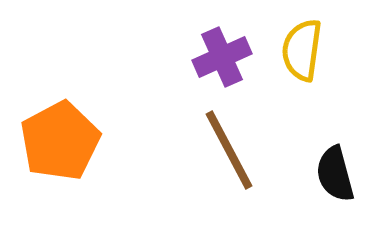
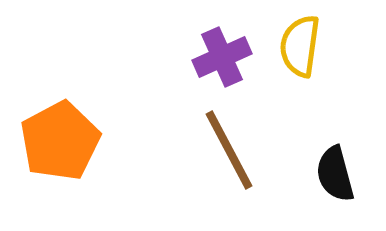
yellow semicircle: moved 2 px left, 4 px up
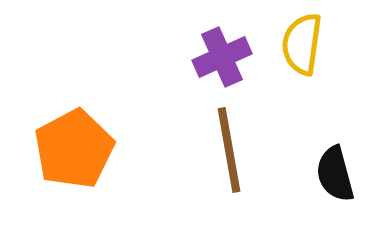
yellow semicircle: moved 2 px right, 2 px up
orange pentagon: moved 14 px right, 8 px down
brown line: rotated 18 degrees clockwise
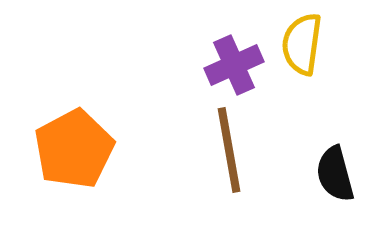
purple cross: moved 12 px right, 8 px down
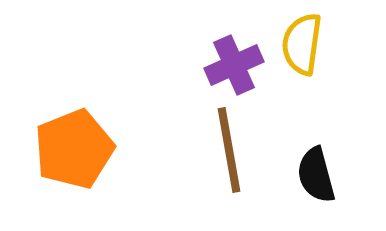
orange pentagon: rotated 6 degrees clockwise
black semicircle: moved 19 px left, 1 px down
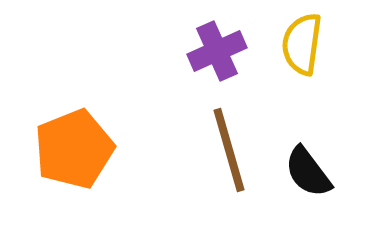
purple cross: moved 17 px left, 14 px up
brown line: rotated 6 degrees counterclockwise
black semicircle: moved 8 px left, 3 px up; rotated 22 degrees counterclockwise
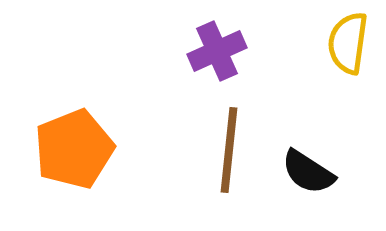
yellow semicircle: moved 46 px right, 1 px up
brown line: rotated 22 degrees clockwise
black semicircle: rotated 20 degrees counterclockwise
